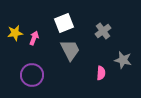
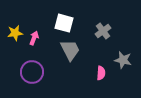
white square: rotated 36 degrees clockwise
purple circle: moved 3 px up
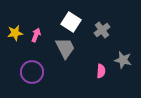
white square: moved 7 px right, 1 px up; rotated 18 degrees clockwise
gray cross: moved 1 px left, 1 px up
pink arrow: moved 2 px right, 3 px up
gray trapezoid: moved 5 px left, 2 px up
pink semicircle: moved 2 px up
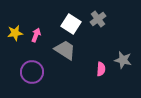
white square: moved 2 px down
gray cross: moved 4 px left, 11 px up
gray trapezoid: moved 2 px down; rotated 30 degrees counterclockwise
pink semicircle: moved 2 px up
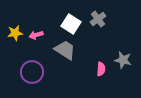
pink arrow: rotated 128 degrees counterclockwise
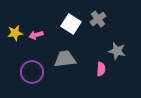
gray trapezoid: moved 9 px down; rotated 40 degrees counterclockwise
gray star: moved 6 px left, 9 px up
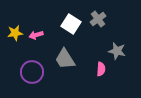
gray trapezoid: rotated 115 degrees counterclockwise
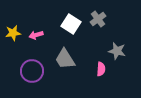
yellow star: moved 2 px left
purple circle: moved 1 px up
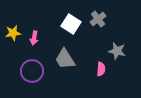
pink arrow: moved 2 px left, 3 px down; rotated 64 degrees counterclockwise
